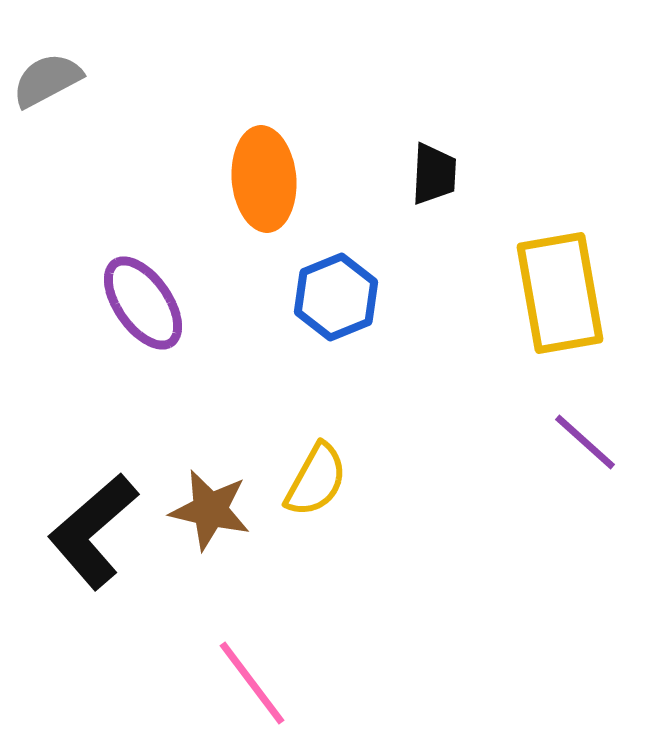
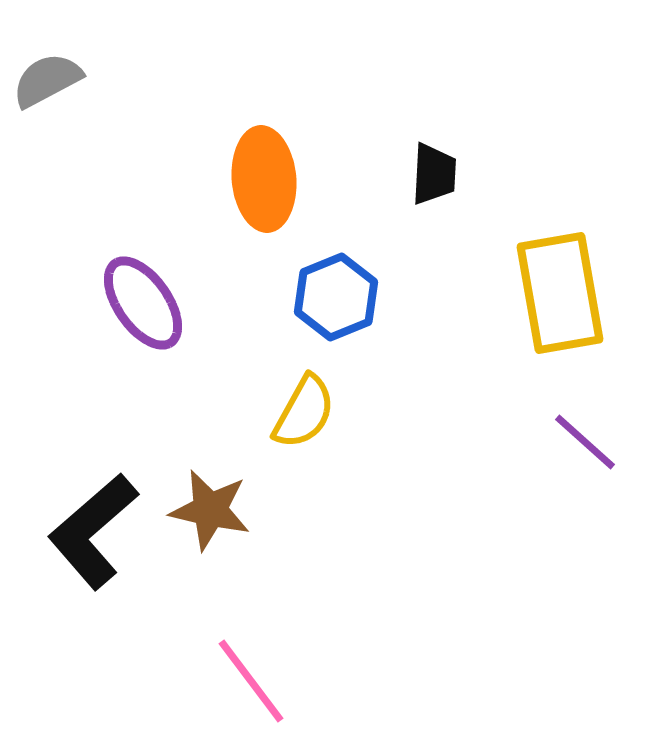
yellow semicircle: moved 12 px left, 68 px up
pink line: moved 1 px left, 2 px up
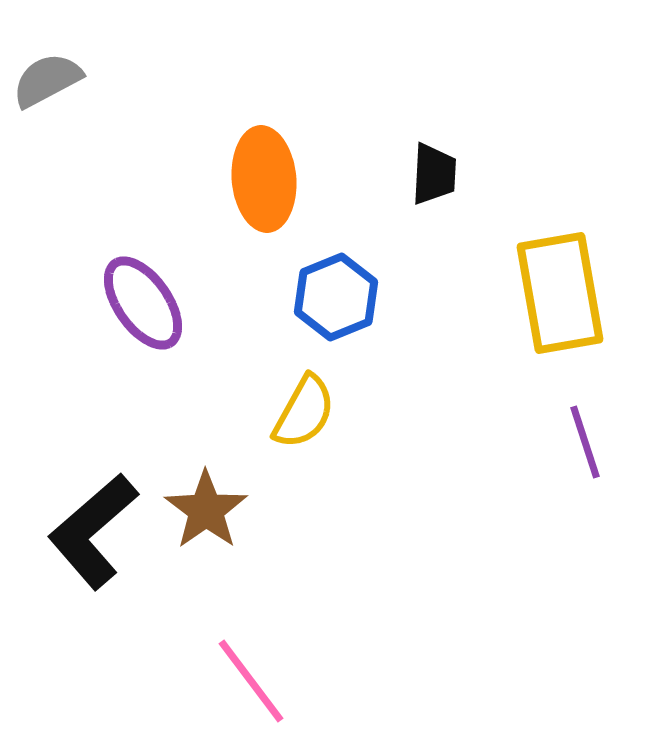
purple line: rotated 30 degrees clockwise
brown star: moved 4 px left; rotated 24 degrees clockwise
